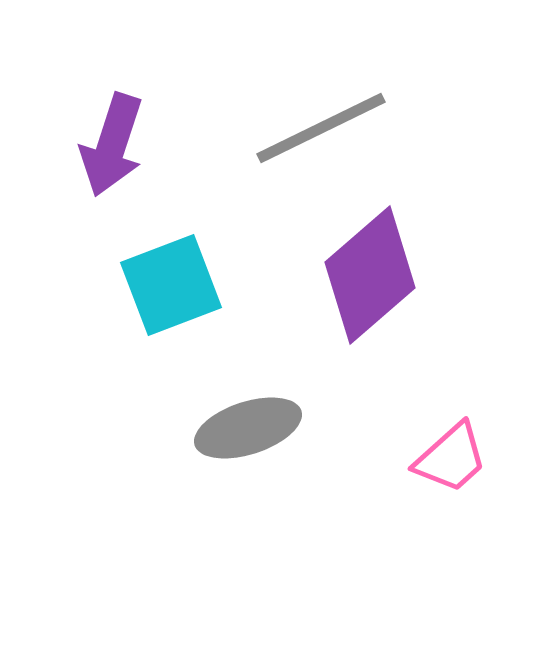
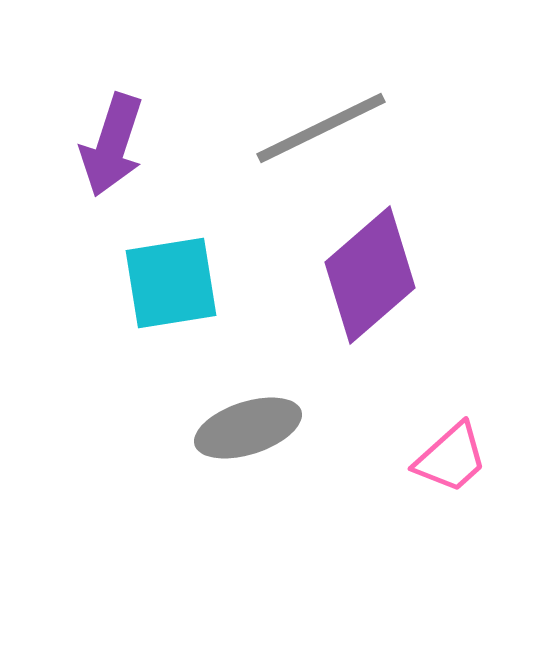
cyan square: moved 2 px up; rotated 12 degrees clockwise
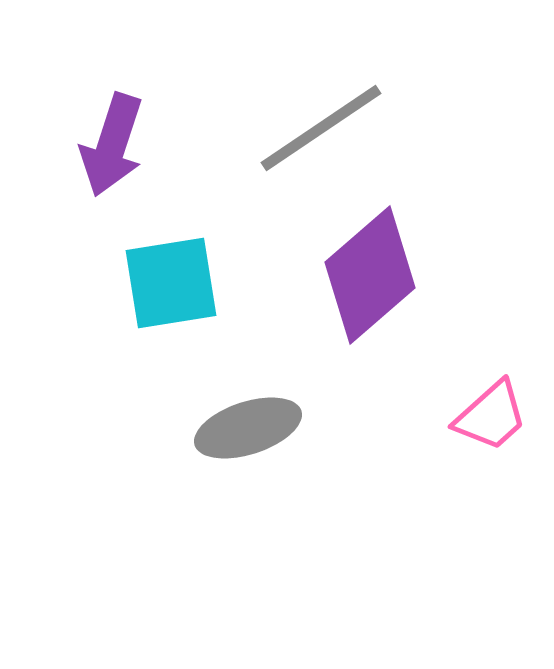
gray line: rotated 8 degrees counterclockwise
pink trapezoid: moved 40 px right, 42 px up
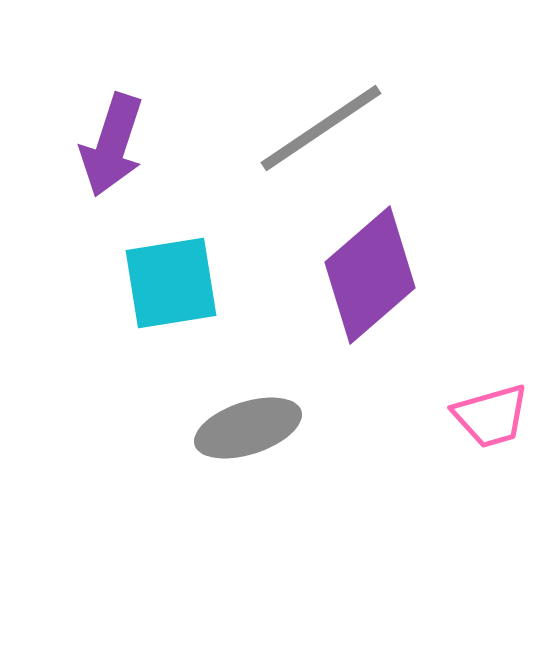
pink trapezoid: rotated 26 degrees clockwise
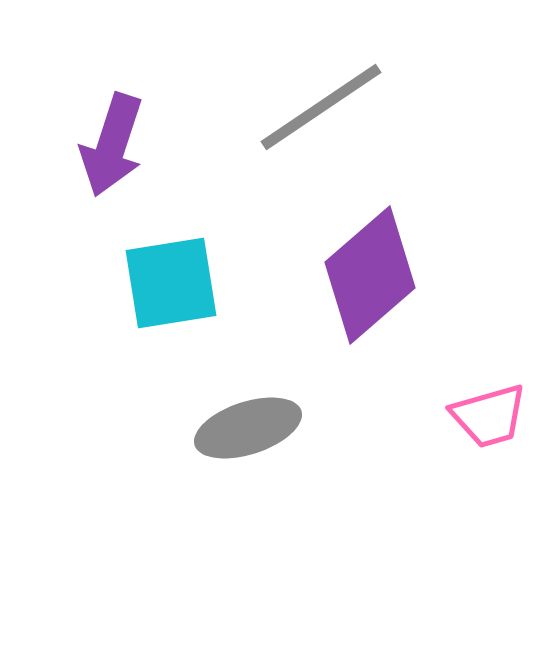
gray line: moved 21 px up
pink trapezoid: moved 2 px left
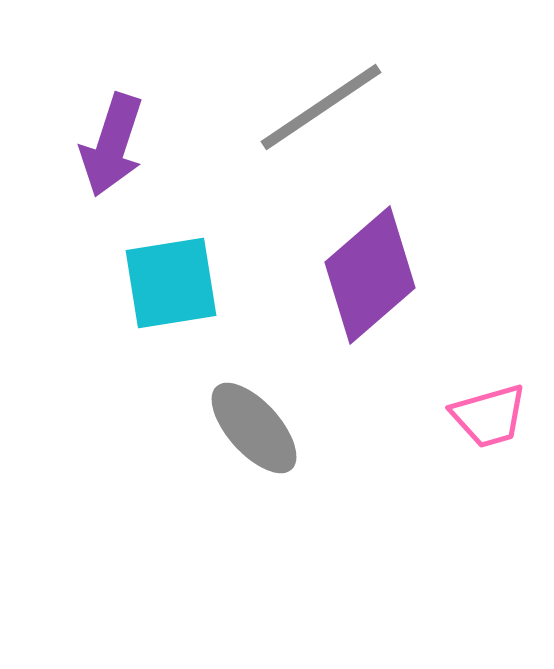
gray ellipse: moved 6 px right; rotated 66 degrees clockwise
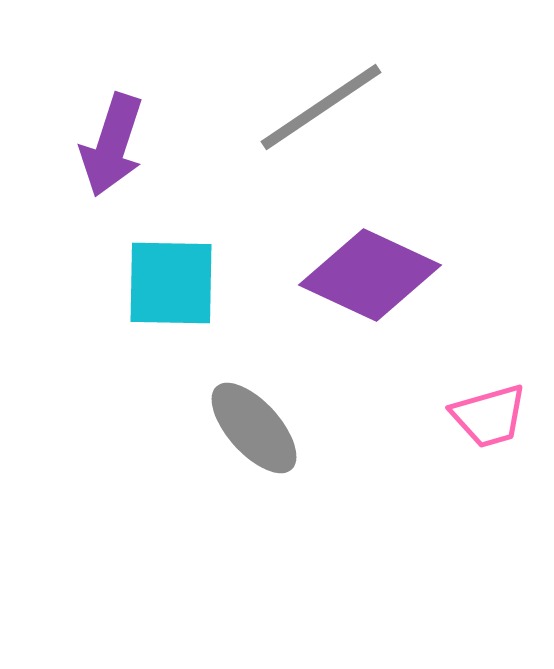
purple diamond: rotated 66 degrees clockwise
cyan square: rotated 10 degrees clockwise
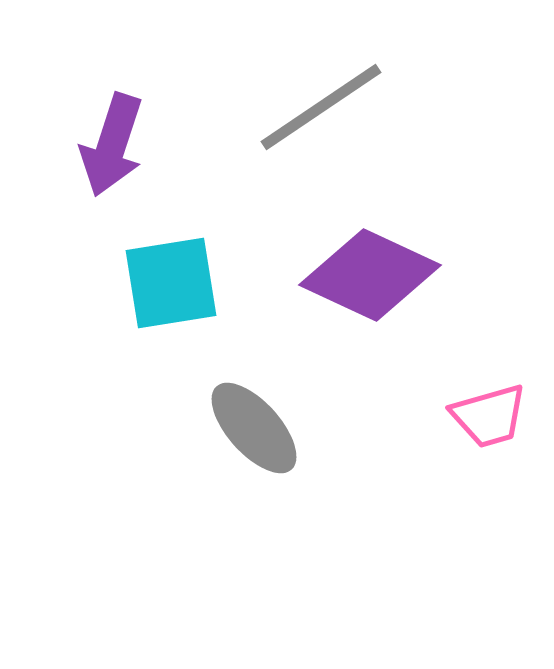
cyan square: rotated 10 degrees counterclockwise
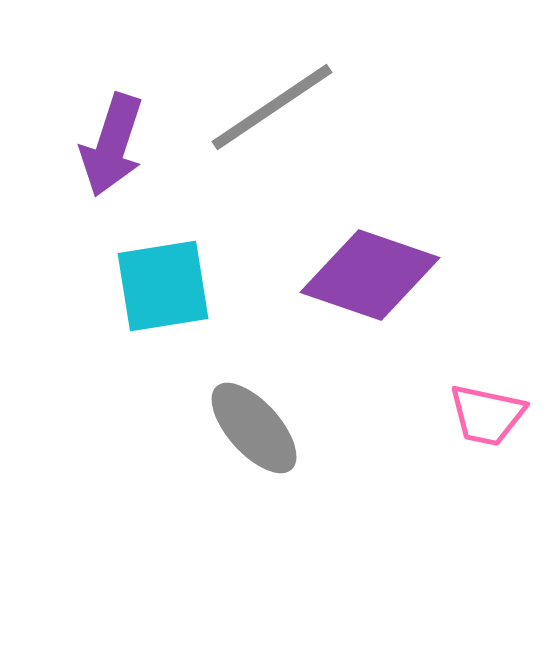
gray line: moved 49 px left
purple diamond: rotated 6 degrees counterclockwise
cyan square: moved 8 px left, 3 px down
pink trapezoid: moved 2 px left, 1 px up; rotated 28 degrees clockwise
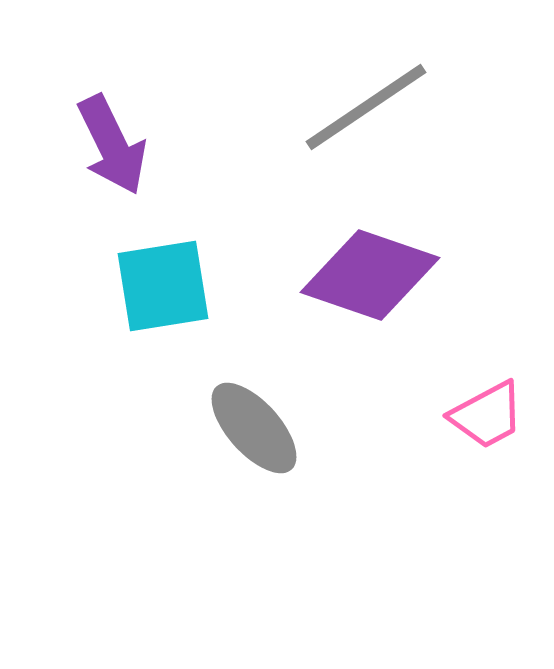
gray line: moved 94 px right
purple arrow: rotated 44 degrees counterclockwise
pink trapezoid: rotated 40 degrees counterclockwise
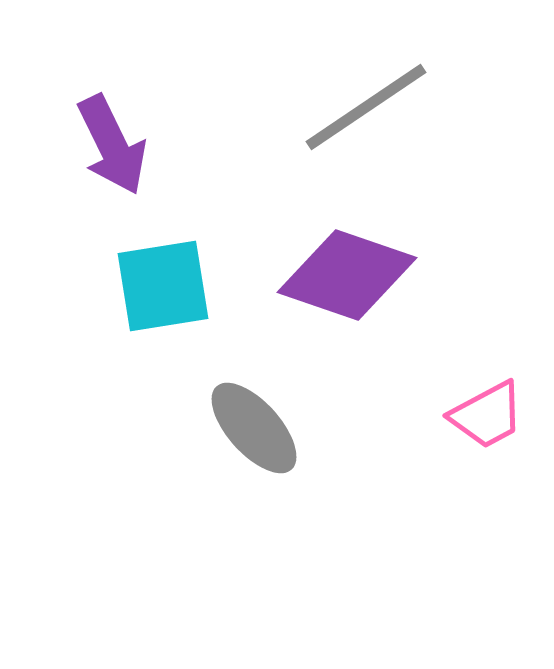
purple diamond: moved 23 px left
